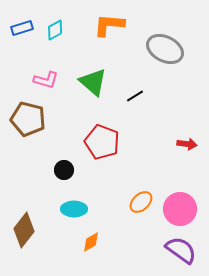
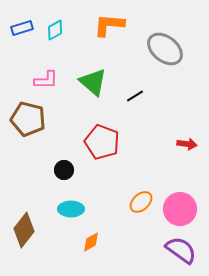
gray ellipse: rotated 12 degrees clockwise
pink L-shape: rotated 15 degrees counterclockwise
cyan ellipse: moved 3 px left
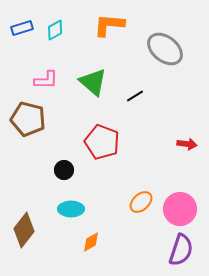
purple semicircle: rotated 72 degrees clockwise
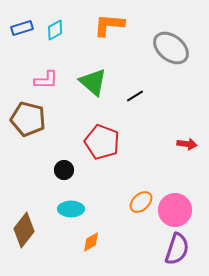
gray ellipse: moved 6 px right, 1 px up
pink circle: moved 5 px left, 1 px down
purple semicircle: moved 4 px left, 1 px up
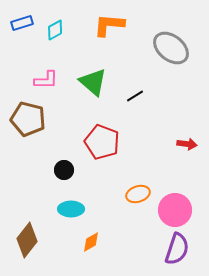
blue rectangle: moved 5 px up
orange ellipse: moved 3 px left, 8 px up; rotated 25 degrees clockwise
brown diamond: moved 3 px right, 10 px down
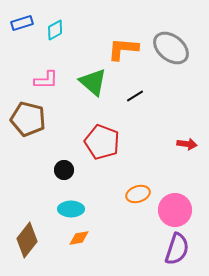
orange L-shape: moved 14 px right, 24 px down
orange diamond: moved 12 px left, 4 px up; rotated 20 degrees clockwise
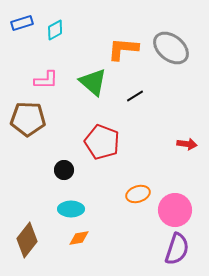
brown pentagon: rotated 12 degrees counterclockwise
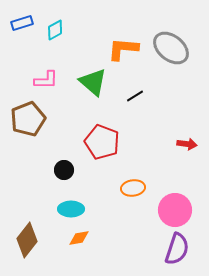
brown pentagon: rotated 24 degrees counterclockwise
orange ellipse: moved 5 px left, 6 px up; rotated 10 degrees clockwise
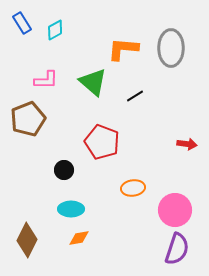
blue rectangle: rotated 75 degrees clockwise
gray ellipse: rotated 51 degrees clockwise
brown diamond: rotated 12 degrees counterclockwise
